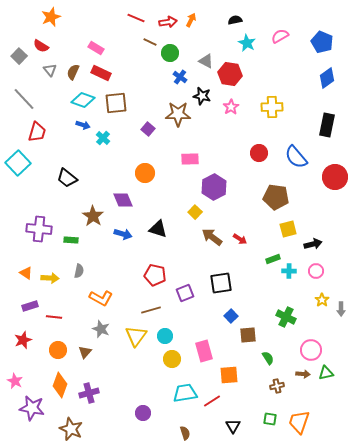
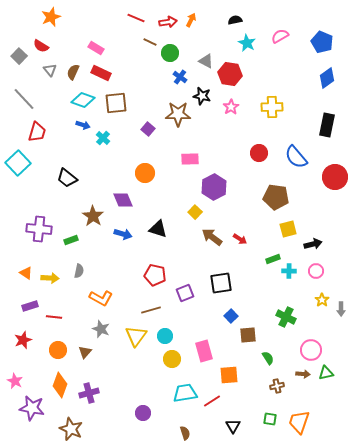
green rectangle at (71, 240): rotated 24 degrees counterclockwise
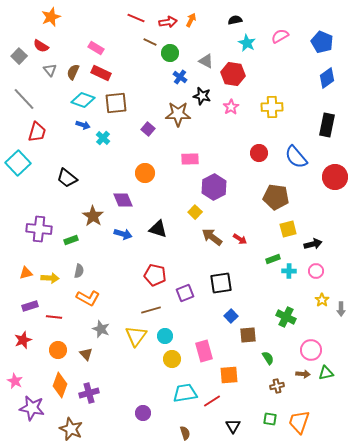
red hexagon at (230, 74): moved 3 px right
orange triangle at (26, 273): rotated 48 degrees counterclockwise
orange L-shape at (101, 298): moved 13 px left
brown triangle at (85, 352): moved 1 px right, 2 px down; rotated 24 degrees counterclockwise
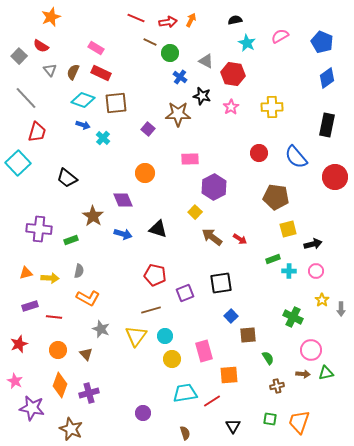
gray line at (24, 99): moved 2 px right, 1 px up
green cross at (286, 317): moved 7 px right
red star at (23, 340): moved 4 px left, 4 px down
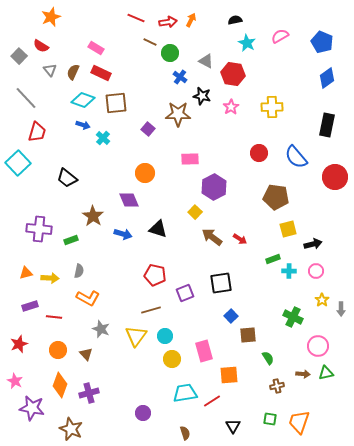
purple diamond at (123, 200): moved 6 px right
pink circle at (311, 350): moved 7 px right, 4 px up
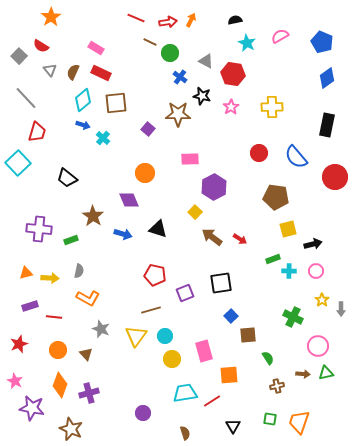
orange star at (51, 17): rotated 12 degrees counterclockwise
cyan diamond at (83, 100): rotated 60 degrees counterclockwise
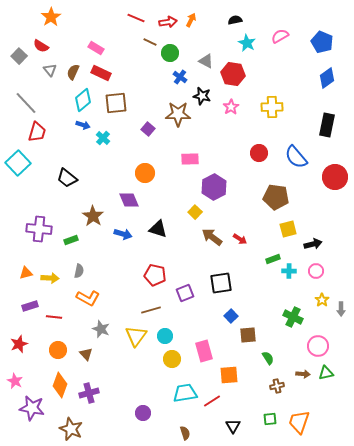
gray line at (26, 98): moved 5 px down
green square at (270, 419): rotated 16 degrees counterclockwise
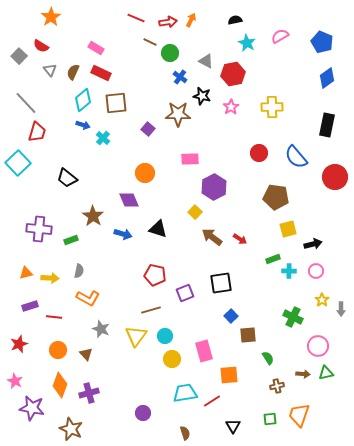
red hexagon at (233, 74): rotated 20 degrees counterclockwise
orange trapezoid at (299, 422): moved 7 px up
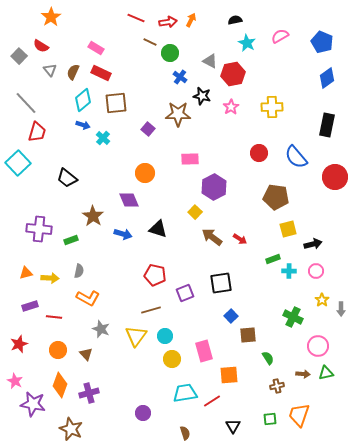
gray triangle at (206, 61): moved 4 px right
purple star at (32, 408): moved 1 px right, 4 px up
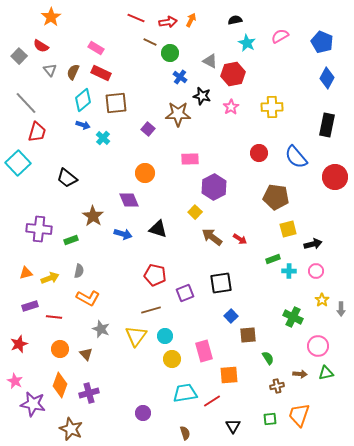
blue diamond at (327, 78): rotated 25 degrees counterclockwise
yellow arrow at (50, 278): rotated 24 degrees counterclockwise
orange circle at (58, 350): moved 2 px right, 1 px up
brown arrow at (303, 374): moved 3 px left
